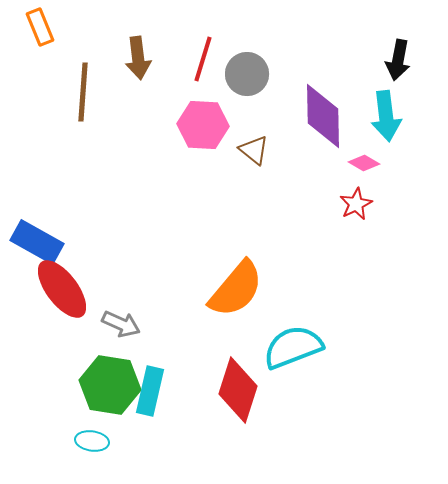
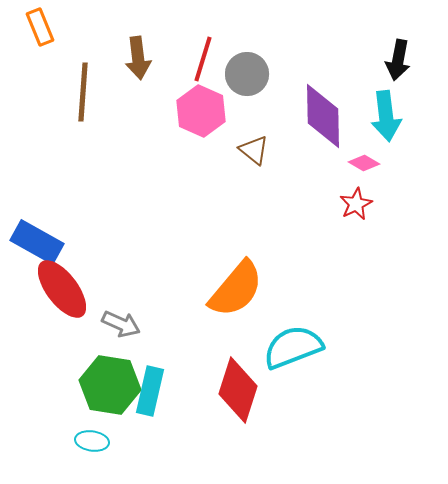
pink hexagon: moved 2 px left, 14 px up; rotated 21 degrees clockwise
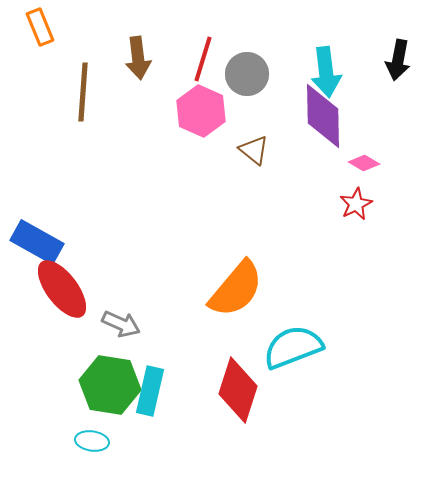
cyan arrow: moved 60 px left, 44 px up
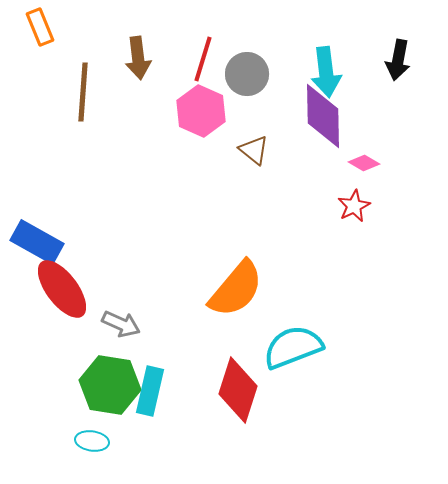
red star: moved 2 px left, 2 px down
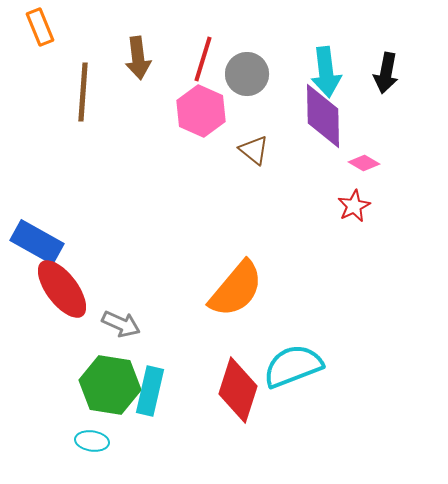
black arrow: moved 12 px left, 13 px down
cyan semicircle: moved 19 px down
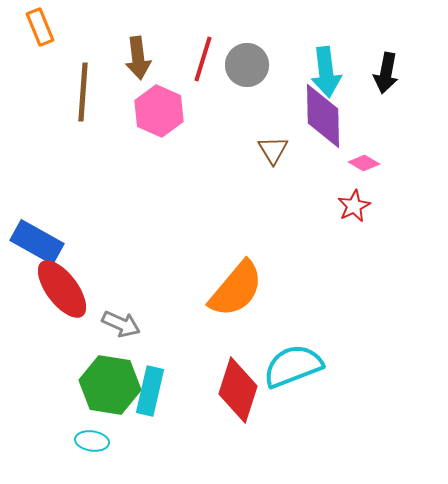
gray circle: moved 9 px up
pink hexagon: moved 42 px left
brown triangle: moved 19 px right; rotated 20 degrees clockwise
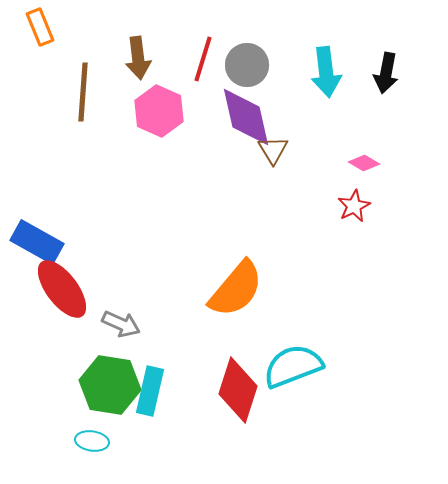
purple diamond: moved 77 px left, 1 px down; rotated 12 degrees counterclockwise
